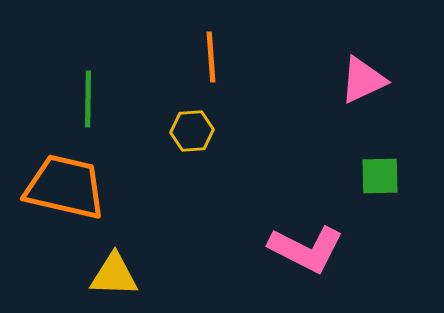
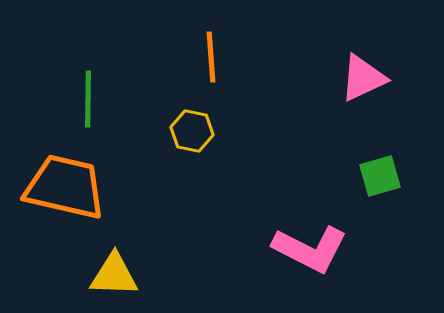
pink triangle: moved 2 px up
yellow hexagon: rotated 15 degrees clockwise
green square: rotated 15 degrees counterclockwise
pink L-shape: moved 4 px right
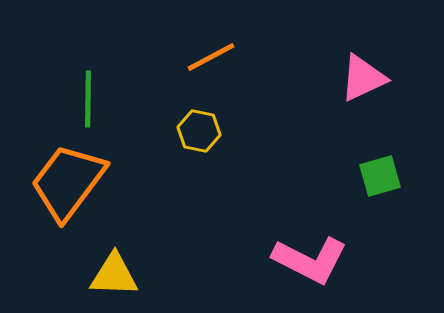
orange line: rotated 66 degrees clockwise
yellow hexagon: moved 7 px right
orange trapezoid: moved 3 px right, 5 px up; rotated 66 degrees counterclockwise
pink L-shape: moved 11 px down
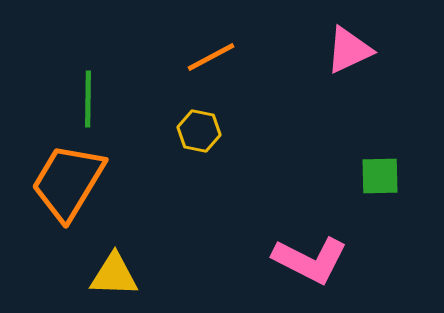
pink triangle: moved 14 px left, 28 px up
green square: rotated 15 degrees clockwise
orange trapezoid: rotated 6 degrees counterclockwise
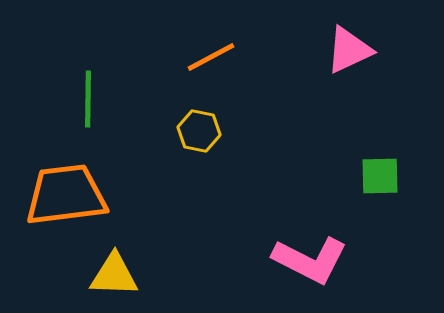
orange trapezoid: moved 2 px left, 13 px down; rotated 52 degrees clockwise
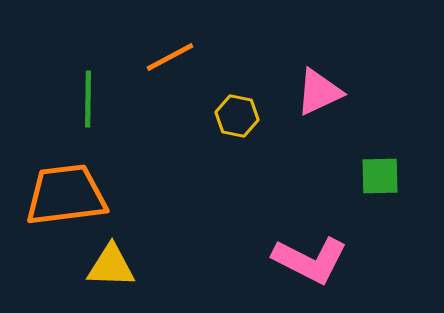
pink triangle: moved 30 px left, 42 px down
orange line: moved 41 px left
yellow hexagon: moved 38 px right, 15 px up
yellow triangle: moved 3 px left, 9 px up
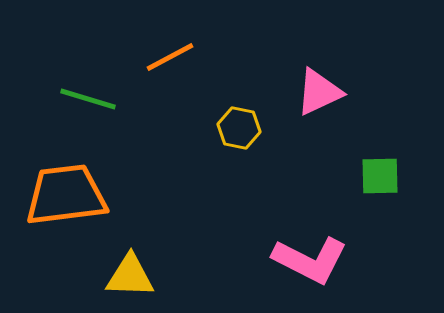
green line: rotated 74 degrees counterclockwise
yellow hexagon: moved 2 px right, 12 px down
yellow triangle: moved 19 px right, 10 px down
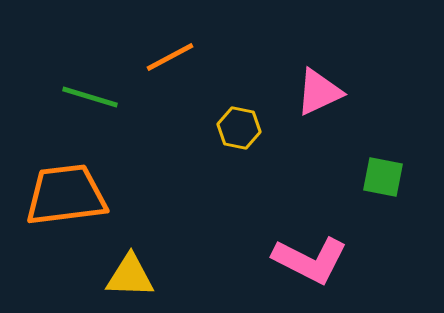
green line: moved 2 px right, 2 px up
green square: moved 3 px right, 1 px down; rotated 12 degrees clockwise
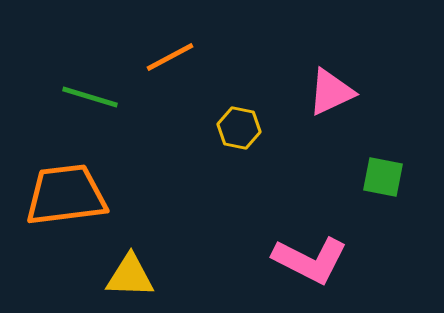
pink triangle: moved 12 px right
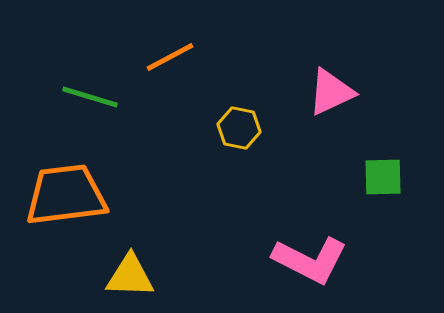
green square: rotated 12 degrees counterclockwise
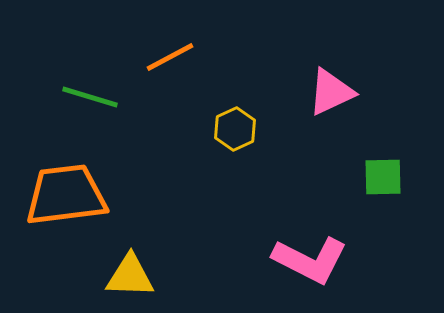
yellow hexagon: moved 4 px left, 1 px down; rotated 24 degrees clockwise
